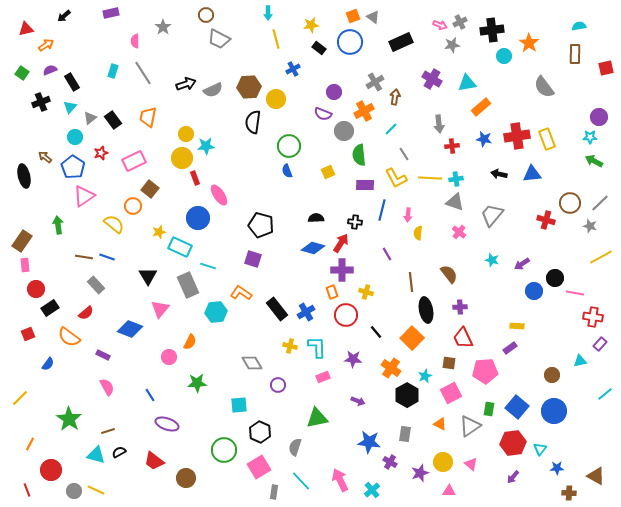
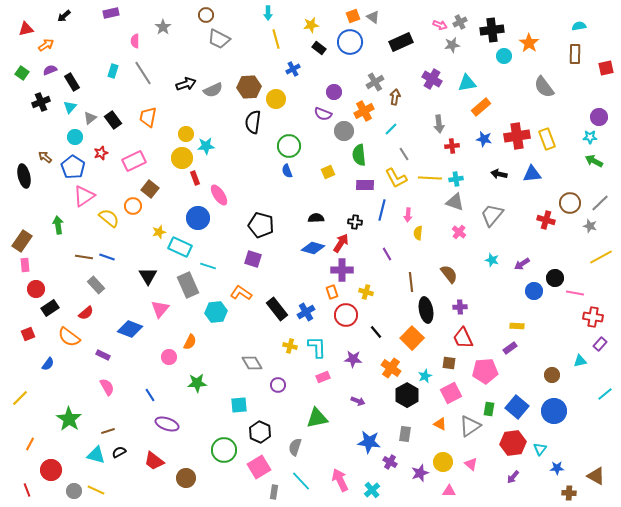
yellow semicircle at (114, 224): moved 5 px left, 6 px up
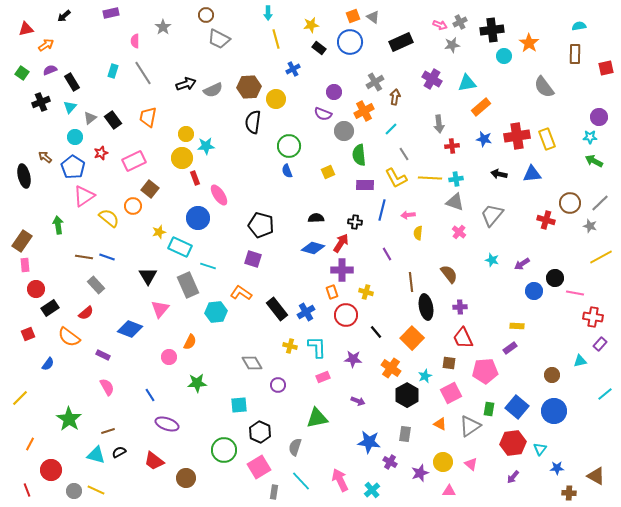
pink arrow at (408, 215): rotated 80 degrees clockwise
black ellipse at (426, 310): moved 3 px up
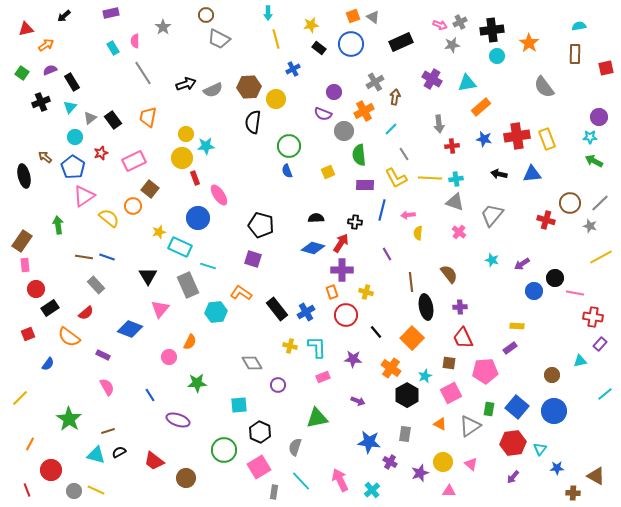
blue circle at (350, 42): moved 1 px right, 2 px down
cyan circle at (504, 56): moved 7 px left
cyan rectangle at (113, 71): moved 23 px up; rotated 48 degrees counterclockwise
purple ellipse at (167, 424): moved 11 px right, 4 px up
brown cross at (569, 493): moved 4 px right
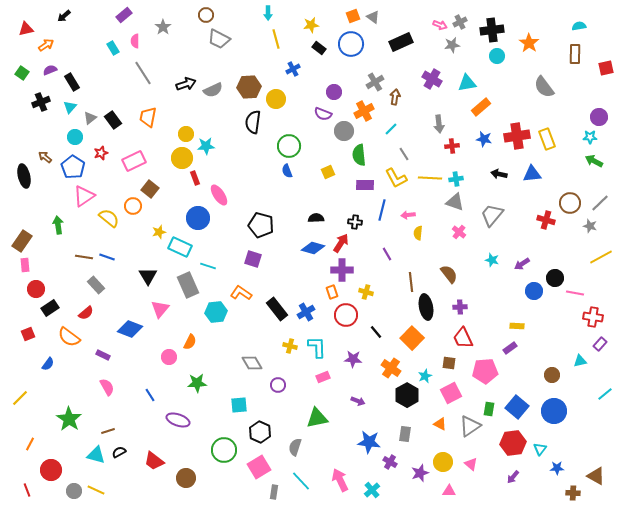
purple rectangle at (111, 13): moved 13 px right, 2 px down; rotated 28 degrees counterclockwise
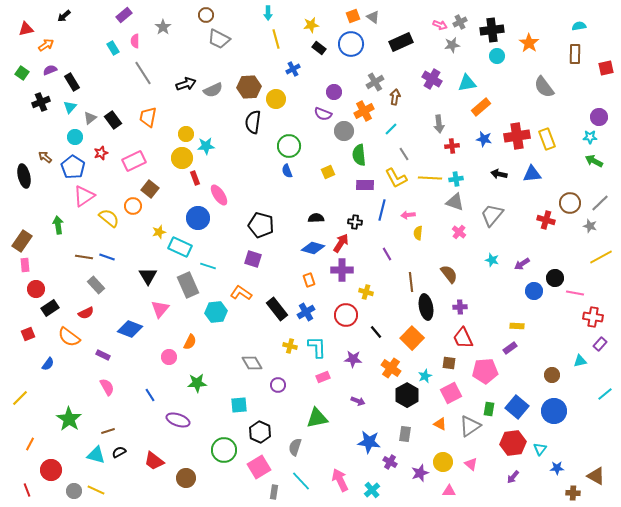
orange rectangle at (332, 292): moved 23 px left, 12 px up
red semicircle at (86, 313): rotated 14 degrees clockwise
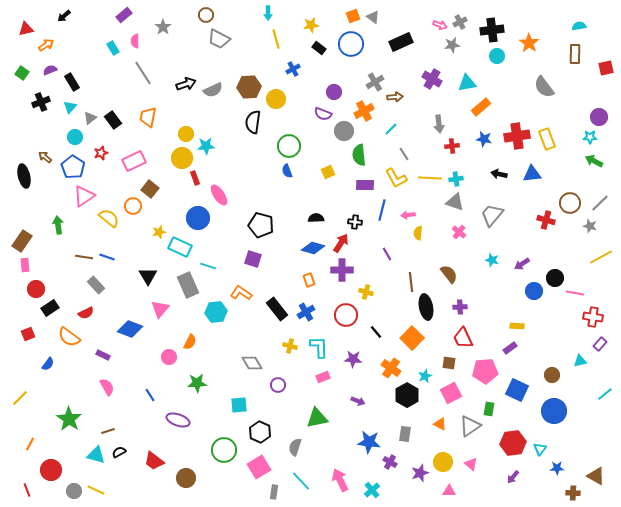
brown arrow at (395, 97): rotated 77 degrees clockwise
cyan L-shape at (317, 347): moved 2 px right
blue square at (517, 407): moved 17 px up; rotated 15 degrees counterclockwise
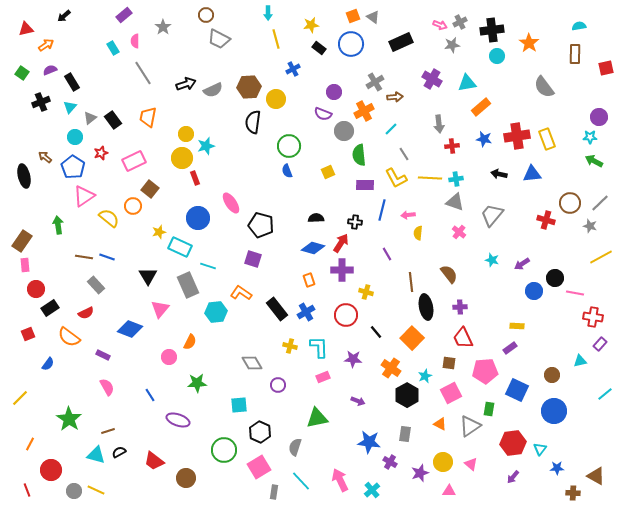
cyan star at (206, 146): rotated 12 degrees counterclockwise
pink ellipse at (219, 195): moved 12 px right, 8 px down
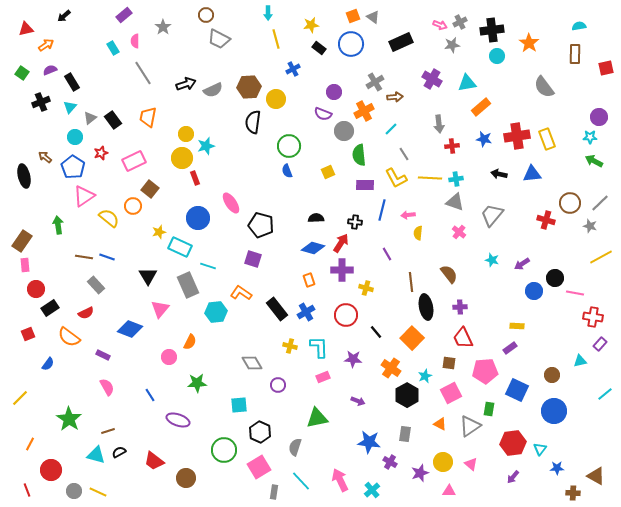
yellow cross at (366, 292): moved 4 px up
yellow line at (96, 490): moved 2 px right, 2 px down
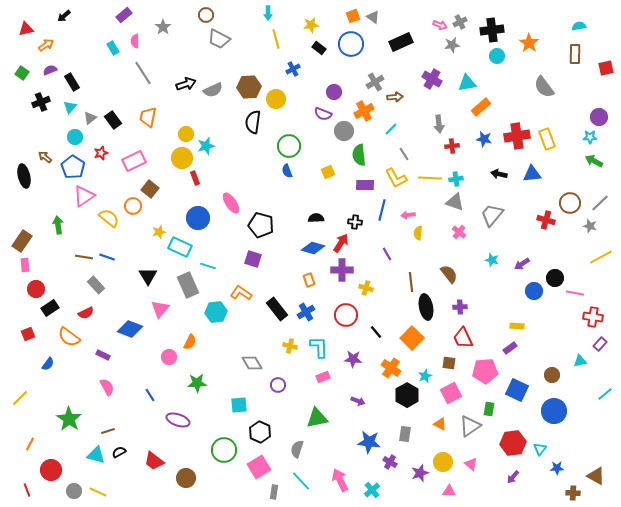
gray semicircle at (295, 447): moved 2 px right, 2 px down
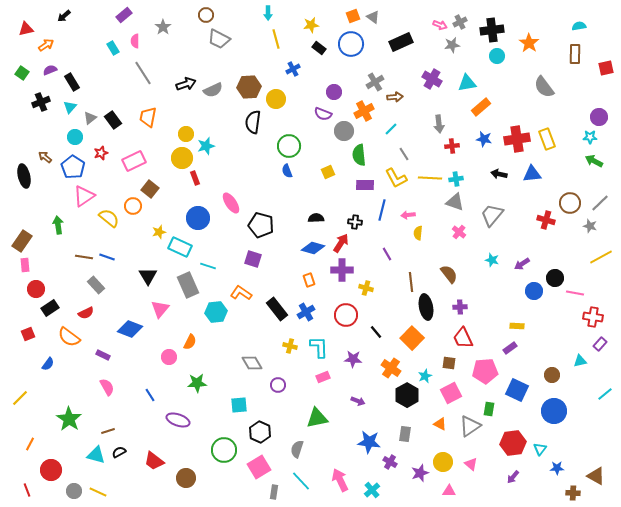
red cross at (517, 136): moved 3 px down
